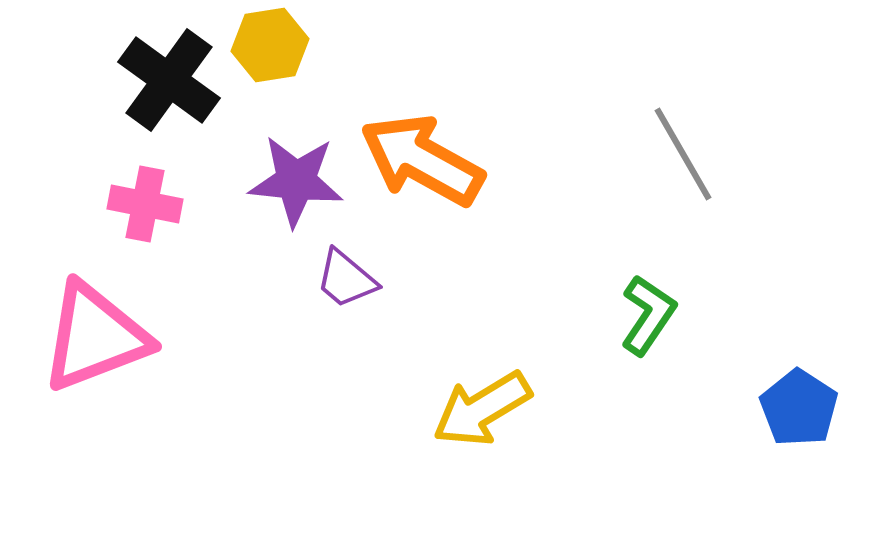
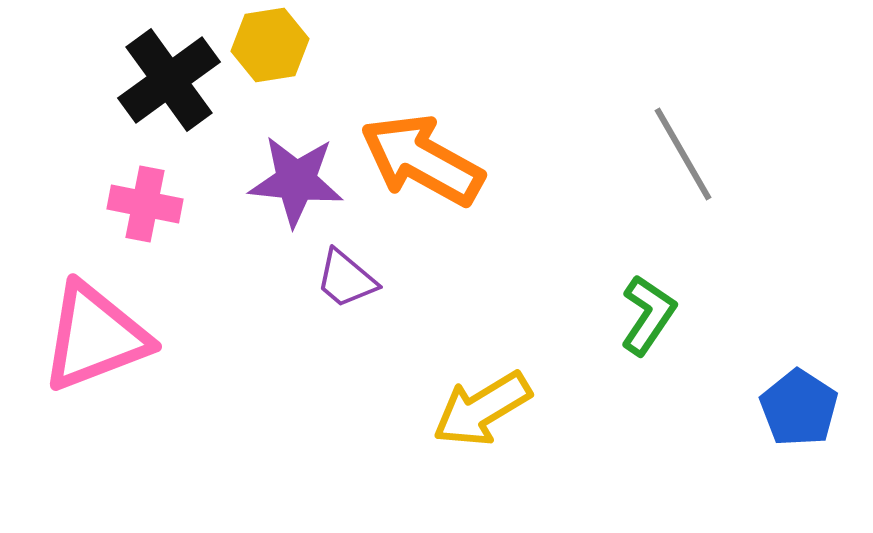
black cross: rotated 18 degrees clockwise
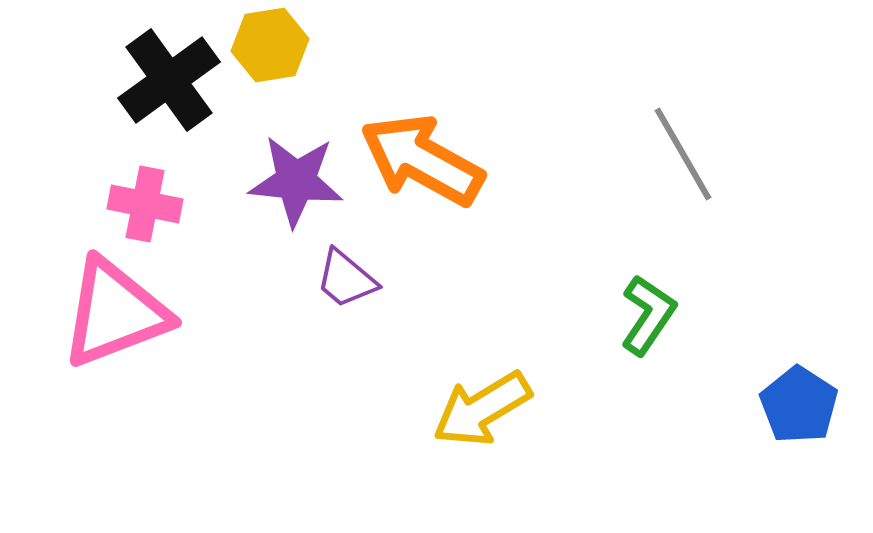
pink triangle: moved 20 px right, 24 px up
blue pentagon: moved 3 px up
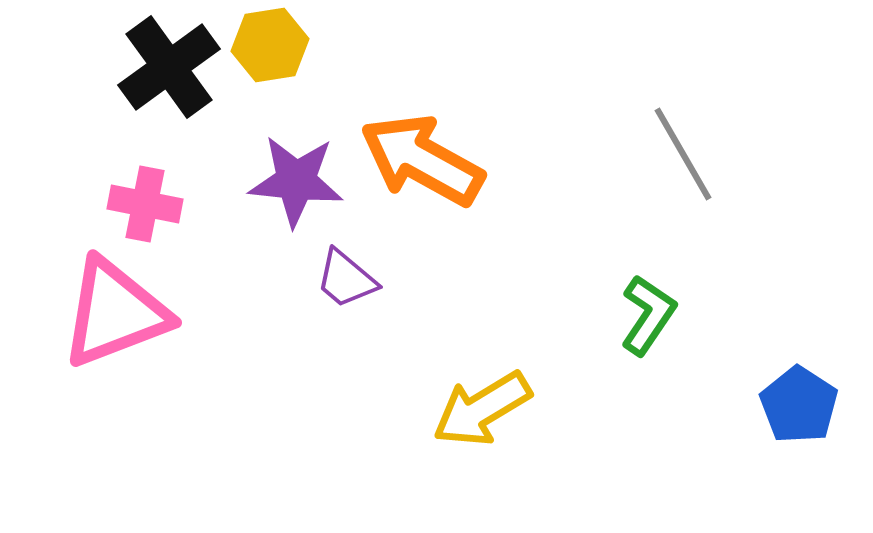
black cross: moved 13 px up
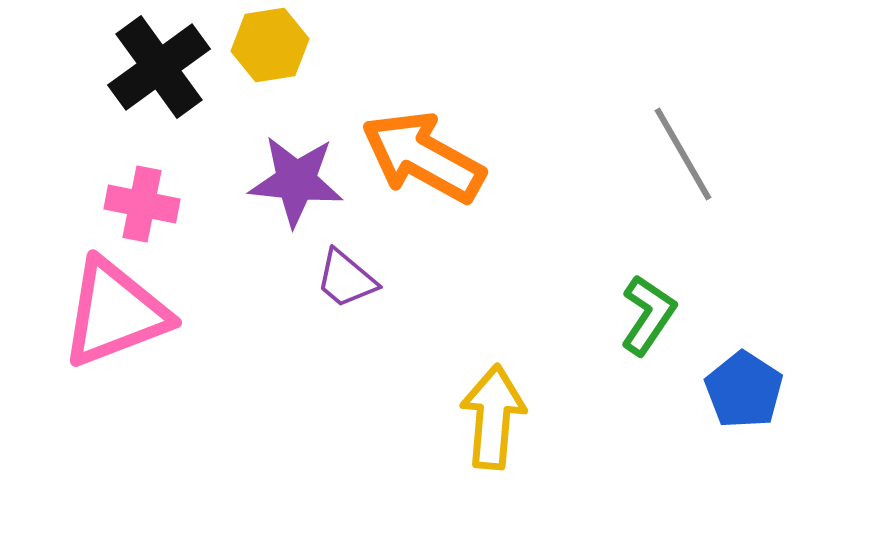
black cross: moved 10 px left
orange arrow: moved 1 px right, 3 px up
pink cross: moved 3 px left
blue pentagon: moved 55 px left, 15 px up
yellow arrow: moved 11 px right, 8 px down; rotated 126 degrees clockwise
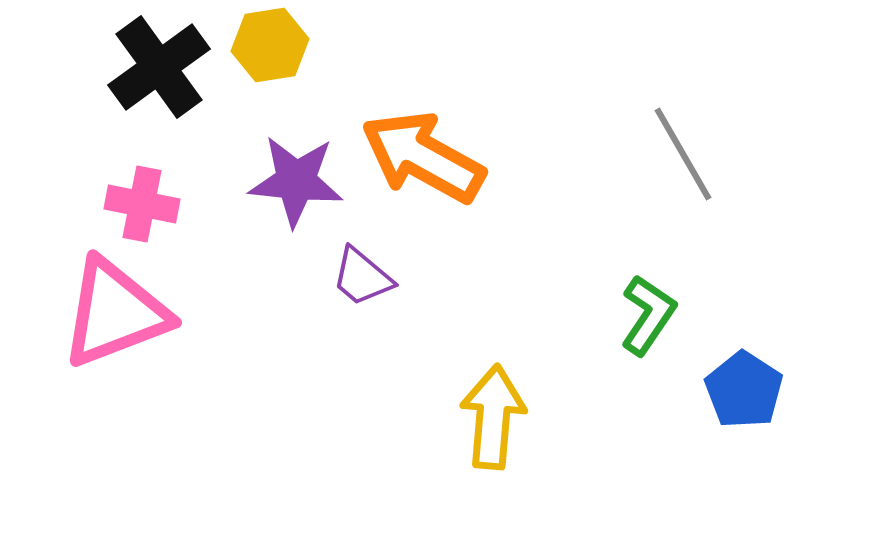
purple trapezoid: moved 16 px right, 2 px up
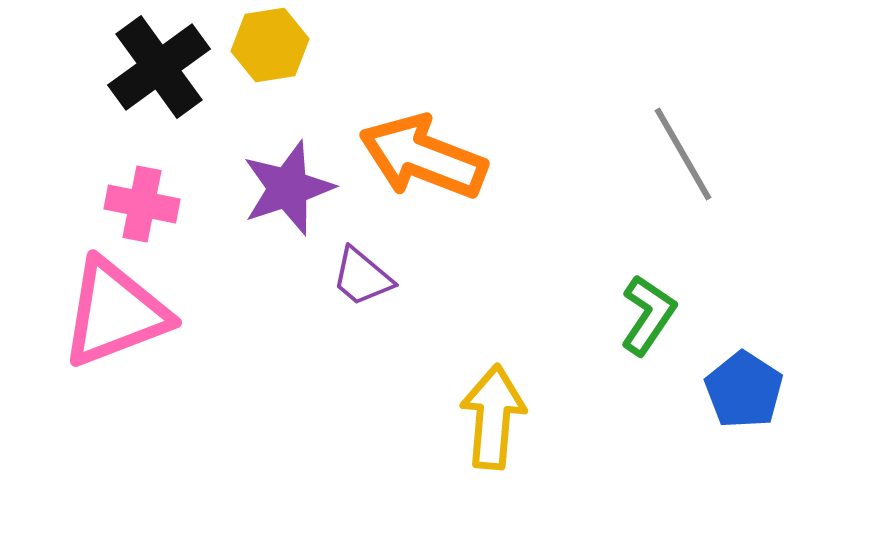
orange arrow: rotated 8 degrees counterclockwise
purple star: moved 8 px left, 7 px down; rotated 24 degrees counterclockwise
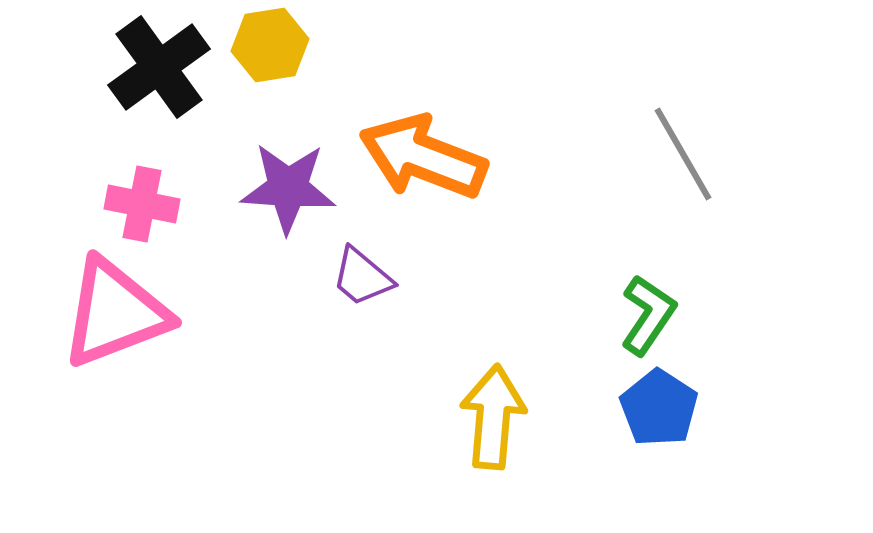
purple star: rotated 22 degrees clockwise
blue pentagon: moved 85 px left, 18 px down
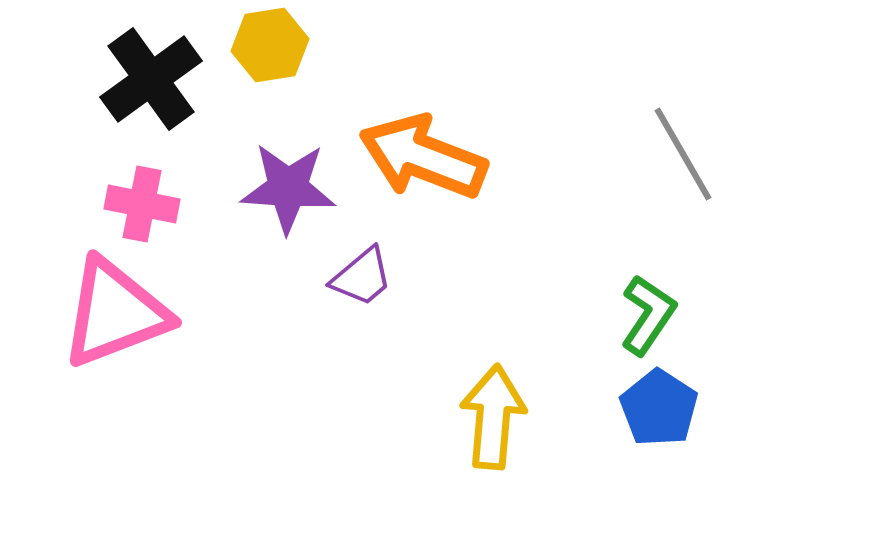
black cross: moved 8 px left, 12 px down
purple trapezoid: rotated 80 degrees counterclockwise
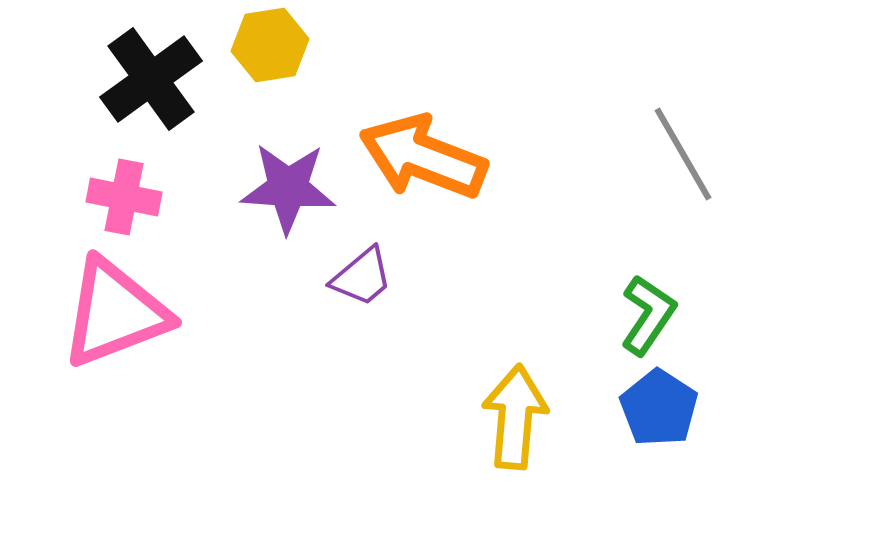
pink cross: moved 18 px left, 7 px up
yellow arrow: moved 22 px right
